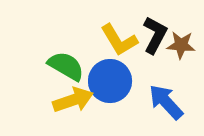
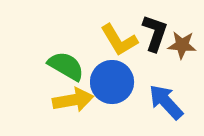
black L-shape: moved 2 px up; rotated 9 degrees counterclockwise
brown star: moved 1 px right
blue circle: moved 2 px right, 1 px down
yellow arrow: rotated 9 degrees clockwise
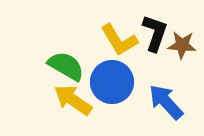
yellow arrow: rotated 135 degrees counterclockwise
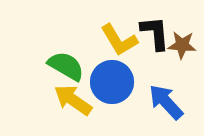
black L-shape: rotated 24 degrees counterclockwise
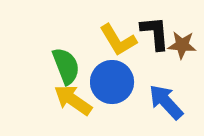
yellow L-shape: moved 1 px left
green semicircle: rotated 39 degrees clockwise
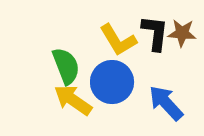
black L-shape: rotated 12 degrees clockwise
brown star: moved 12 px up
blue arrow: moved 1 px down
